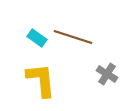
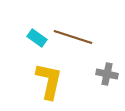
gray cross: rotated 20 degrees counterclockwise
yellow L-shape: moved 8 px right, 1 px down; rotated 18 degrees clockwise
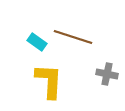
cyan rectangle: moved 4 px down
yellow L-shape: rotated 9 degrees counterclockwise
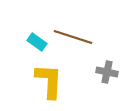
gray cross: moved 2 px up
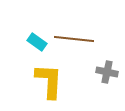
brown line: moved 1 px right, 2 px down; rotated 12 degrees counterclockwise
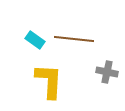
cyan rectangle: moved 2 px left, 2 px up
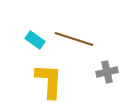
brown line: rotated 12 degrees clockwise
gray cross: rotated 25 degrees counterclockwise
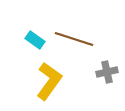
yellow L-shape: rotated 33 degrees clockwise
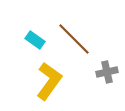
brown line: rotated 27 degrees clockwise
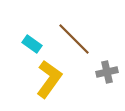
cyan rectangle: moved 3 px left, 4 px down
yellow L-shape: moved 2 px up
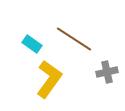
brown line: rotated 12 degrees counterclockwise
